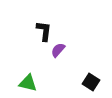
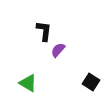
green triangle: rotated 18 degrees clockwise
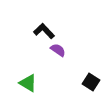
black L-shape: rotated 50 degrees counterclockwise
purple semicircle: rotated 84 degrees clockwise
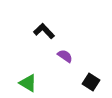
purple semicircle: moved 7 px right, 6 px down
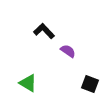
purple semicircle: moved 3 px right, 5 px up
black square: moved 1 px left, 2 px down; rotated 12 degrees counterclockwise
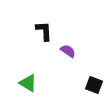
black L-shape: rotated 40 degrees clockwise
black square: moved 4 px right, 1 px down
